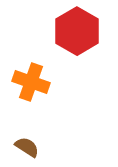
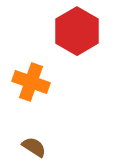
brown semicircle: moved 7 px right
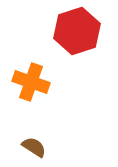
red hexagon: rotated 12 degrees clockwise
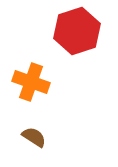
brown semicircle: moved 10 px up
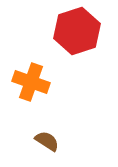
brown semicircle: moved 13 px right, 4 px down
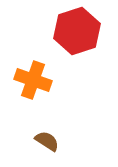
orange cross: moved 2 px right, 2 px up
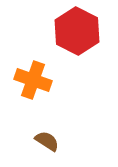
red hexagon: rotated 15 degrees counterclockwise
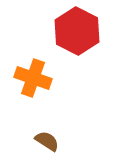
orange cross: moved 2 px up
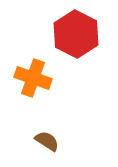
red hexagon: moved 1 px left, 3 px down
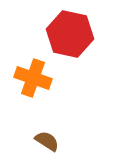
red hexagon: moved 6 px left; rotated 15 degrees counterclockwise
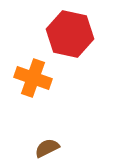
brown semicircle: moved 7 px down; rotated 60 degrees counterclockwise
